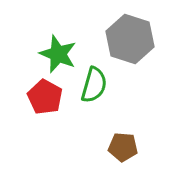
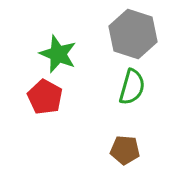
gray hexagon: moved 3 px right, 5 px up
green semicircle: moved 38 px right, 2 px down
brown pentagon: moved 2 px right, 3 px down
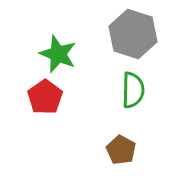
green semicircle: moved 1 px right, 3 px down; rotated 15 degrees counterclockwise
red pentagon: rotated 8 degrees clockwise
brown pentagon: moved 4 px left; rotated 24 degrees clockwise
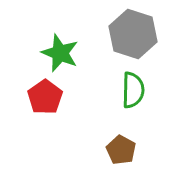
green star: moved 2 px right, 1 px up
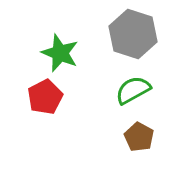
green semicircle: rotated 120 degrees counterclockwise
red pentagon: rotated 8 degrees clockwise
brown pentagon: moved 18 px right, 13 px up
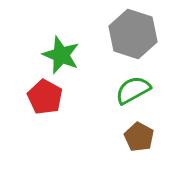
green star: moved 1 px right, 2 px down
red pentagon: rotated 16 degrees counterclockwise
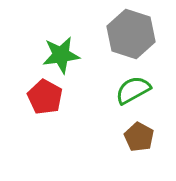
gray hexagon: moved 2 px left
green star: rotated 30 degrees counterclockwise
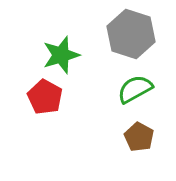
green star: rotated 9 degrees counterclockwise
green semicircle: moved 2 px right, 1 px up
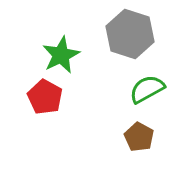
gray hexagon: moved 1 px left
green star: rotated 9 degrees counterclockwise
green semicircle: moved 12 px right
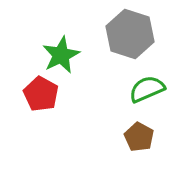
green semicircle: rotated 6 degrees clockwise
red pentagon: moved 4 px left, 3 px up
